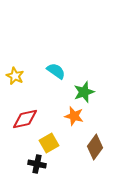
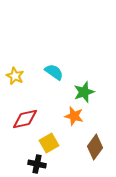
cyan semicircle: moved 2 px left, 1 px down
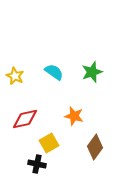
green star: moved 8 px right, 20 px up
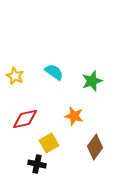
green star: moved 9 px down
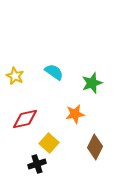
green star: moved 2 px down
orange star: moved 1 px right, 2 px up; rotated 24 degrees counterclockwise
yellow square: rotated 18 degrees counterclockwise
brown diamond: rotated 10 degrees counterclockwise
black cross: rotated 30 degrees counterclockwise
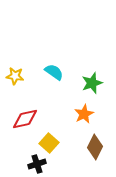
yellow star: rotated 18 degrees counterclockwise
orange star: moved 9 px right; rotated 18 degrees counterclockwise
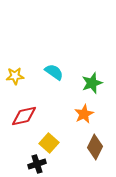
yellow star: rotated 12 degrees counterclockwise
red diamond: moved 1 px left, 3 px up
